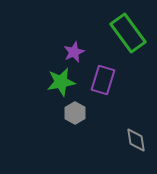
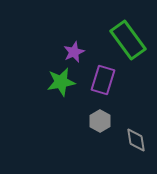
green rectangle: moved 7 px down
gray hexagon: moved 25 px right, 8 px down
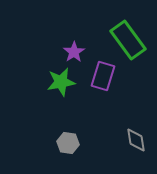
purple star: rotated 10 degrees counterclockwise
purple rectangle: moved 4 px up
gray hexagon: moved 32 px left, 22 px down; rotated 20 degrees counterclockwise
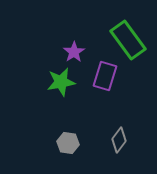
purple rectangle: moved 2 px right
gray diamond: moved 17 px left; rotated 45 degrees clockwise
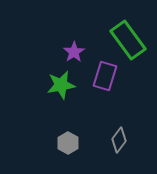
green star: moved 3 px down
gray hexagon: rotated 20 degrees clockwise
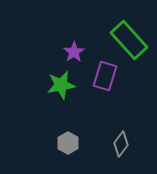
green rectangle: moved 1 px right; rotated 6 degrees counterclockwise
gray diamond: moved 2 px right, 4 px down
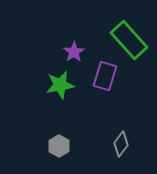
green star: moved 1 px left
gray hexagon: moved 9 px left, 3 px down
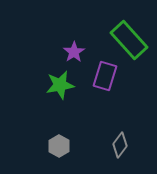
gray diamond: moved 1 px left, 1 px down
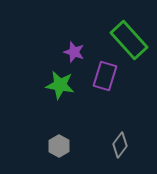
purple star: rotated 20 degrees counterclockwise
green star: rotated 20 degrees clockwise
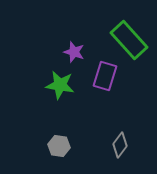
gray hexagon: rotated 20 degrees counterclockwise
